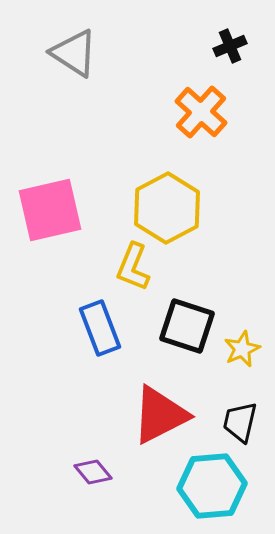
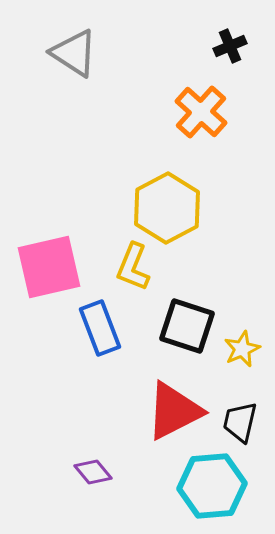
pink square: moved 1 px left, 57 px down
red triangle: moved 14 px right, 4 px up
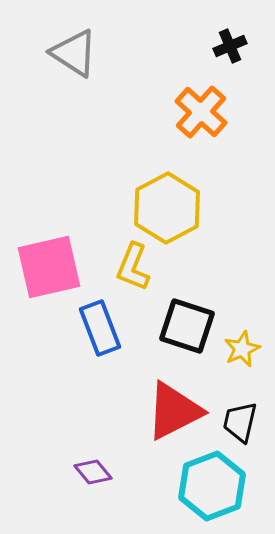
cyan hexagon: rotated 16 degrees counterclockwise
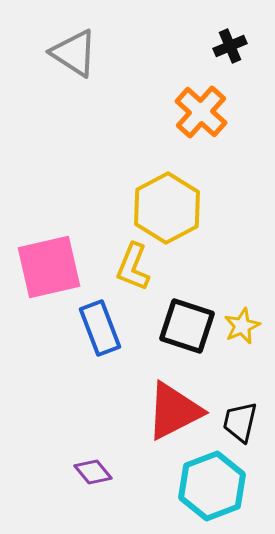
yellow star: moved 23 px up
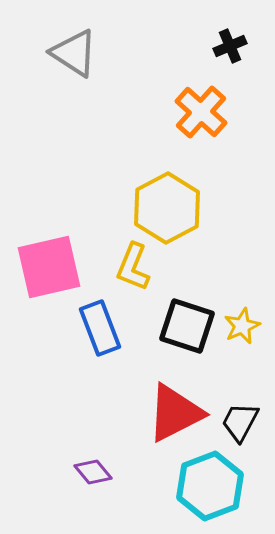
red triangle: moved 1 px right, 2 px down
black trapezoid: rotated 15 degrees clockwise
cyan hexagon: moved 2 px left
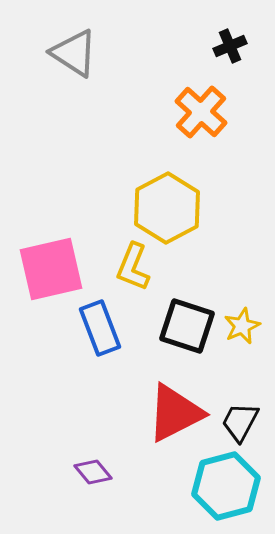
pink square: moved 2 px right, 2 px down
cyan hexagon: moved 16 px right; rotated 6 degrees clockwise
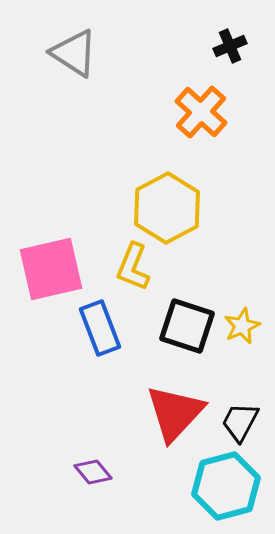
red triangle: rotated 20 degrees counterclockwise
